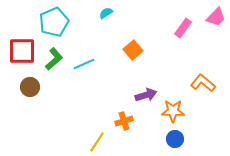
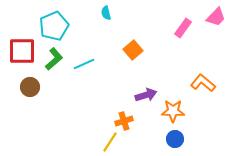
cyan semicircle: rotated 72 degrees counterclockwise
cyan pentagon: moved 4 px down
yellow line: moved 13 px right
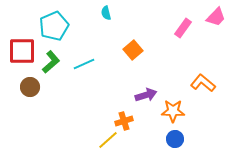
green L-shape: moved 3 px left, 3 px down
yellow line: moved 2 px left, 2 px up; rotated 15 degrees clockwise
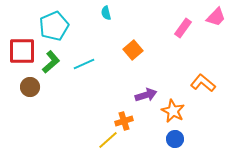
orange star: rotated 25 degrees clockwise
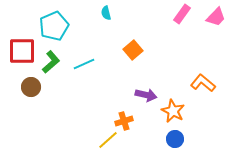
pink rectangle: moved 1 px left, 14 px up
brown circle: moved 1 px right
purple arrow: rotated 30 degrees clockwise
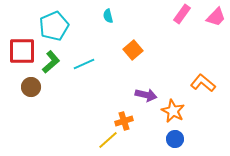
cyan semicircle: moved 2 px right, 3 px down
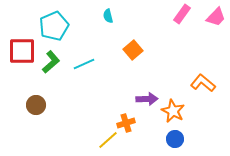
brown circle: moved 5 px right, 18 px down
purple arrow: moved 1 px right, 4 px down; rotated 15 degrees counterclockwise
orange cross: moved 2 px right, 2 px down
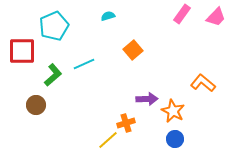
cyan semicircle: rotated 88 degrees clockwise
green L-shape: moved 2 px right, 13 px down
